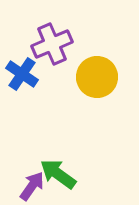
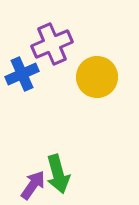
blue cross: rotated 32 degrees clockwise
green arrow: rotated 141 degrees counterclockwise
purple arrow: moved 1 px right, 1 px up
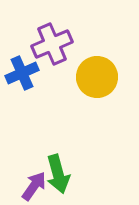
blue cross: moved 1 px up
purple arrow: moved 1 px right, 1 px down
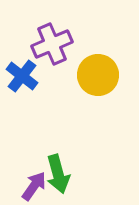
blue cross: moved 3 px down; rotated 28 degrees counterclockwise
yellow circle: moved 1 px right, 2 px up
